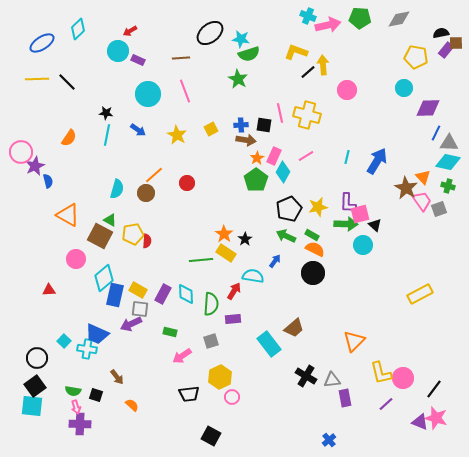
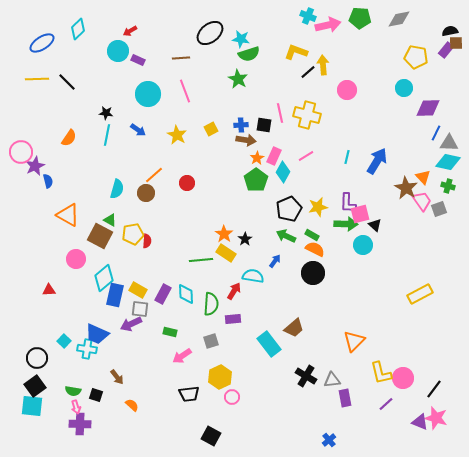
black semicircle at (441, 33): moved 9 px right, 2 px up
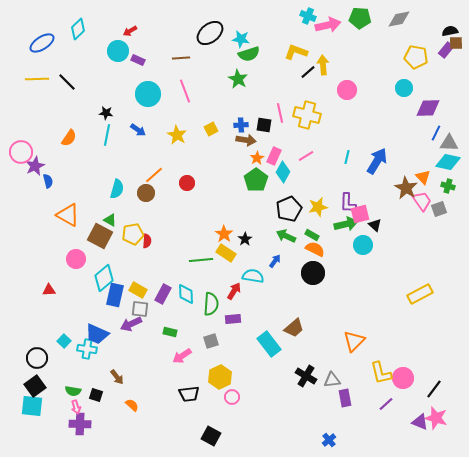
green arrow at (346, 224): rotated 15 degrees counterclockwise
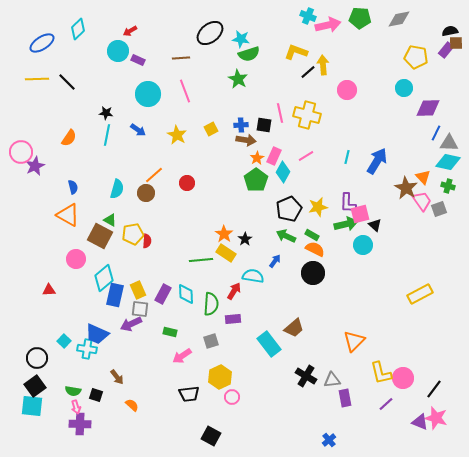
blue semicircle at (48, 181): moved 25 px right, 6 px down
yellow rectangle at (138, 290): rotated 36 degrees clockwise
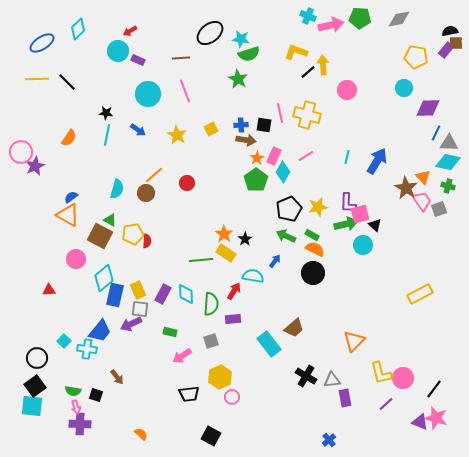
pink arrow at (328, 25): moved 3 px right
blue semicircle at (73, 187): moved 2 px left, 10 px down; rotated 112 degrees counterclockwise
blue trapezoid at (97, 334): moved 3 px right, 3 px up; rotated 75 degrees counterclockwise
orange semicircle at (132, 405): moved 9 px right, 29 px down
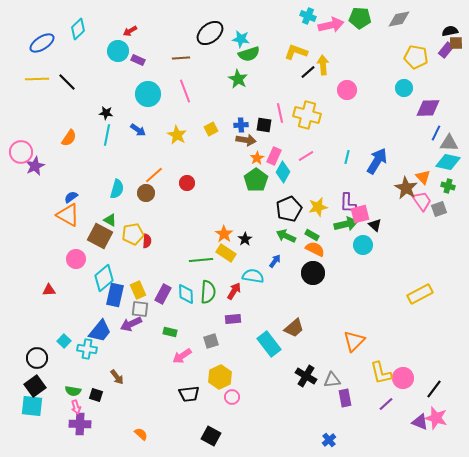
green semicircle at (211, 304): moved 3 px left, 12 px up
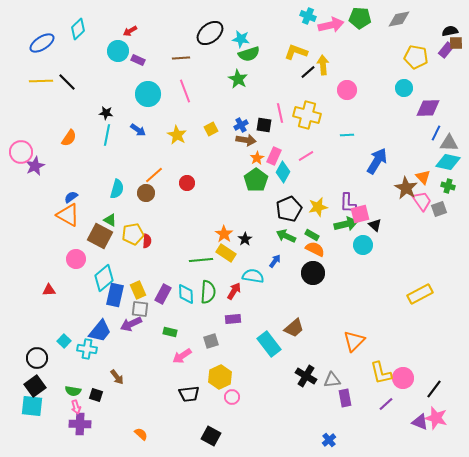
yellow line at (37, 79): moved 4 px right, 2 px down
blue cross at (241, 125): rotated 24 degrees counterclockwise
cyan line at (347, 157): moved 22 px up; rotated 72 degrees clockwise
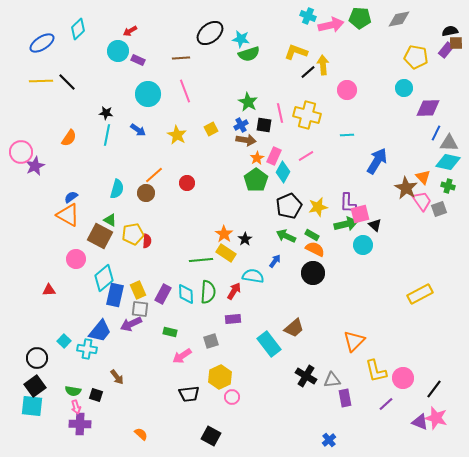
green star at (238, 79): moved 10 px right, 23 px down
black pentagon at (289, 209): moved 3 px up
yellow L-shape at (381, 373): moved 5 px left, 2 px up
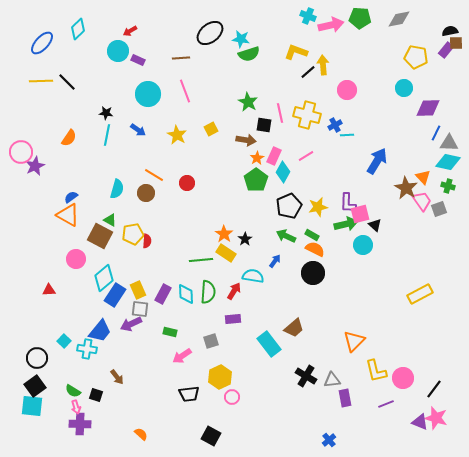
blue ellipse at (42, 43): rotated 15 degrees counterclockwise
blue cross at (241, 125): moved 94 px right
orange line at (154, 175): rotated 72 degrees clockwise
blue rectangle at (115, 295): rotated 20 degrees clockwise
green semicircle at (73, 391): rotated 21 degrees clockwise
purple line at (386, 404): rotated 21 degrees clockwise
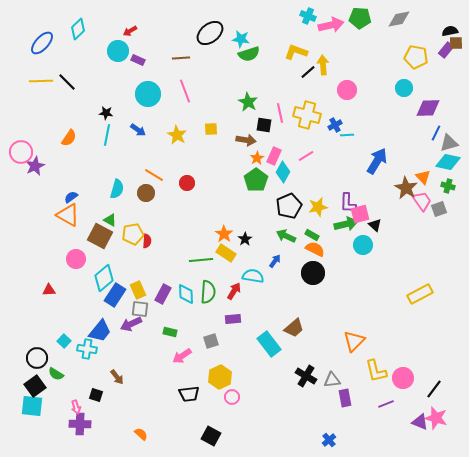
yellow square at (211, 129): rotated 24 degrees clockwise
gray triangle at (449, 143): rotated 18 degrees counterclockwise
green semicircle at (73, 391): moved 17 px left, 17 px up
